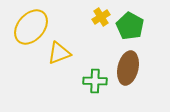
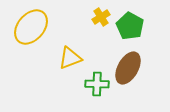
yellow triangle: moved 11 px right, 5 px down
brown ellipse: rotated 16 degrees clockwise
green cross: moved 2 px right, 3 px down
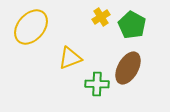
green pentagon: moved 2 px right, 1 px up
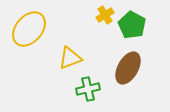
yellow cross: moved 4 px right, 2 px up
yellow ellipse: moved 2 px left, 2 px down
green cross: moved 9 px left, 5 px down; rotated 15 degrees counterclockwise
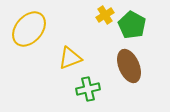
brown ellipse: moved 1 px right, 2 px up; rotated 52 degrees counterclockwise
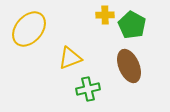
yellow cross: rotated 30 degrees clockwise
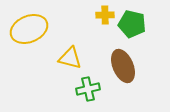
green pentagon: moved 1 px up; rotated 16 degrees counterclockwise
yellow ellipse: rotated 27 degrees clockwise
yellow triangle: rotated 35 degrees clockwise
brown ellipse: moved 6 px left
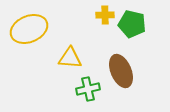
yellow triangle: rotated 10 degrees counterclockwise
brown ellipse: moved 2 px left, 5 px down
